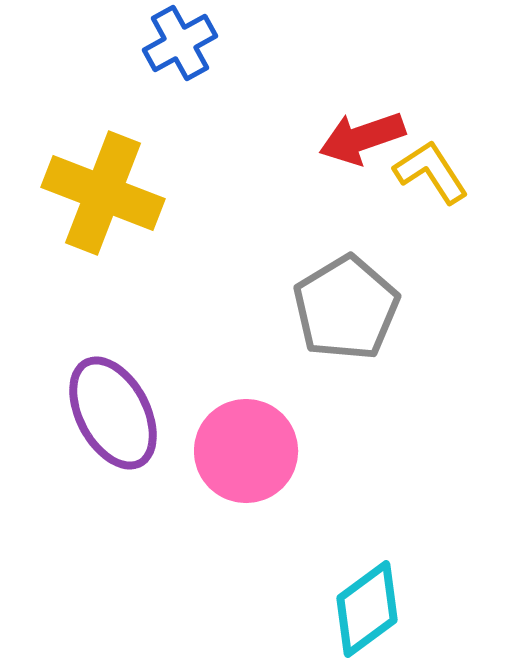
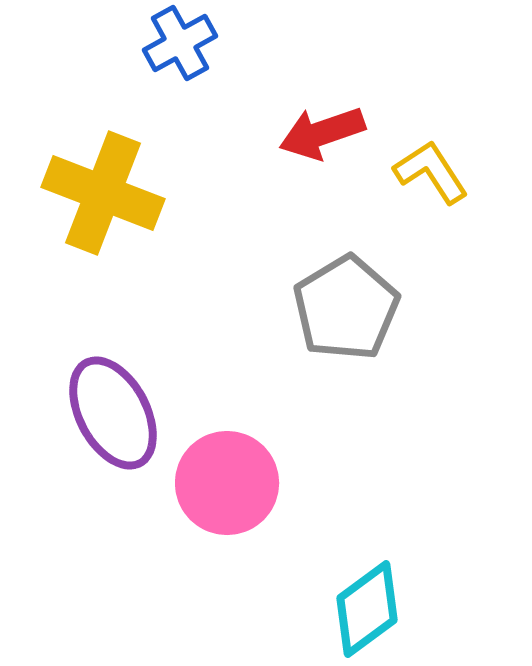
red arrow: moved 40 px left, 5 px up
pink circle: moved 19 px left, 32 px down
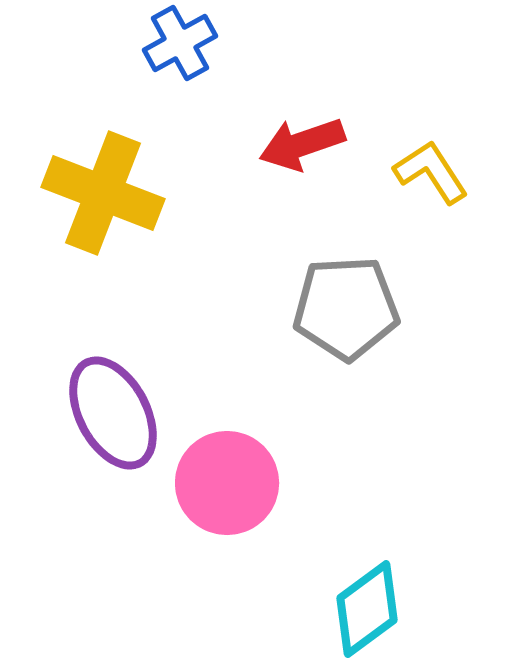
red arrow: moved 20 px left, 11 px down
gray pentagon: rotated 28 degrees clockwise
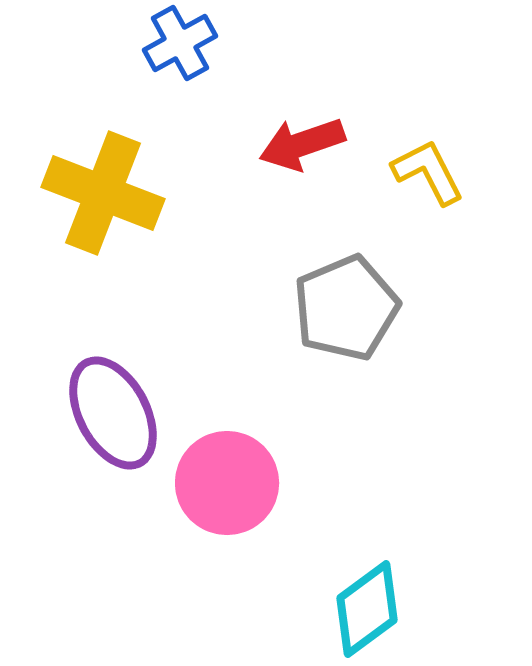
yellow L-shape: moved 3 px left; rotated 6 degrees clockwise
gray pentagon: rotated 20 degrees counterclockwise
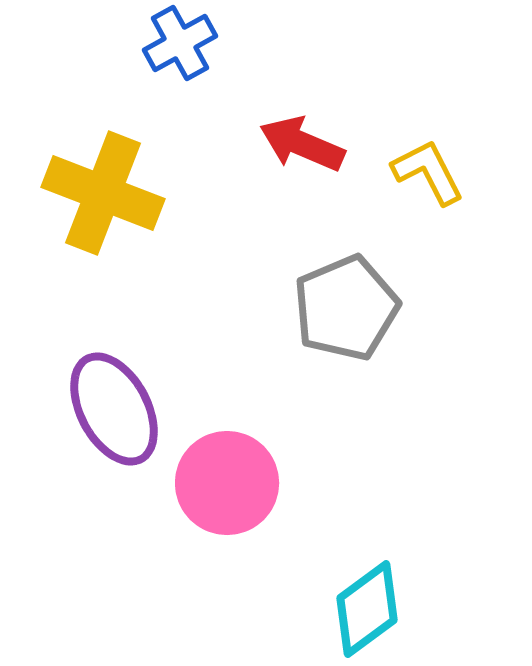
red arrow: rotated 42 degrees clockwise
purple ellipse: moved 1 px right, 4 px up
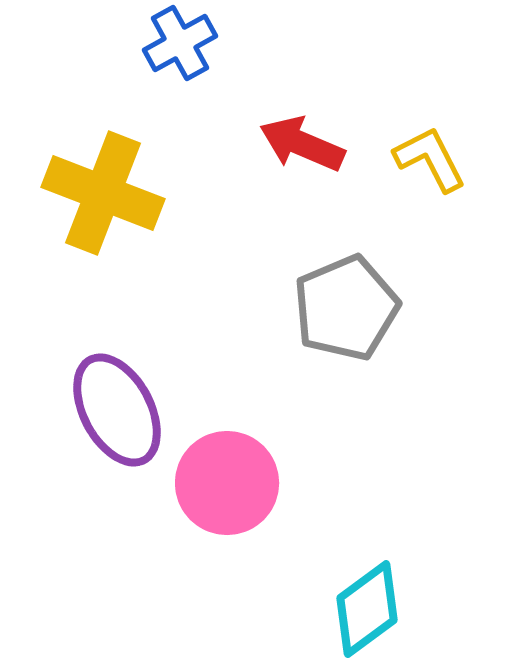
yellow L-shape: moved 2 px right, 13 px up
purple ellipse: moved 3 px right, 1 px down
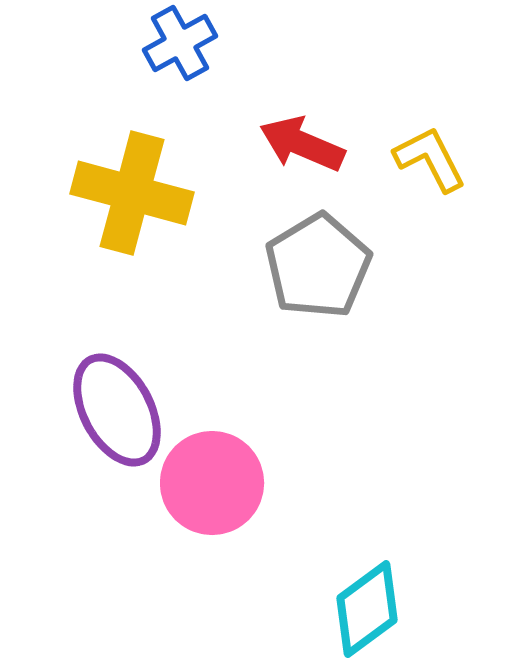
yellow cross: moved 29 px right; rotated 6 degrees counterclockwise
gray pentagon: moved 28 px left, 42 px up; rotated 8 degrees counterclockwise
pink circle: moved 15 px left
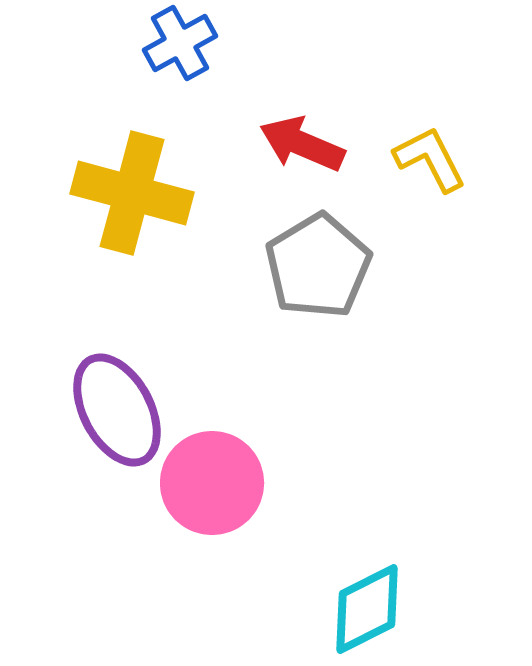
cyan diamond: rotated 10 degrees clockwise
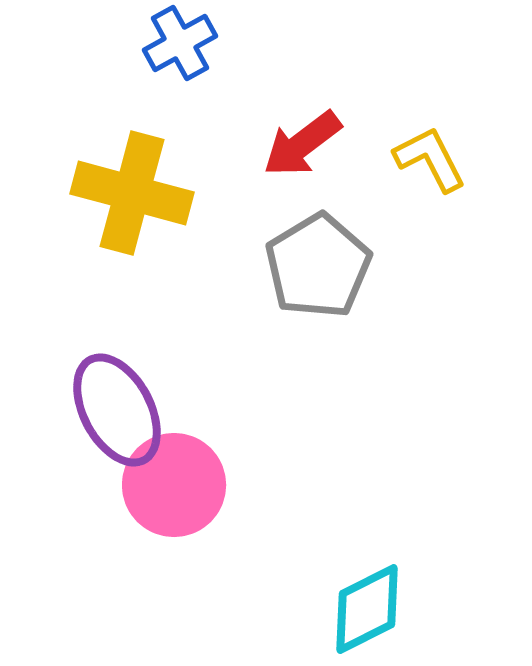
red arrow: rotated 60 degrees counterclockwise
pink circle: moved 38 px left, 2 px down
